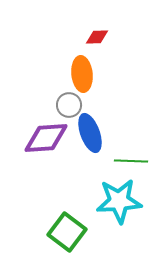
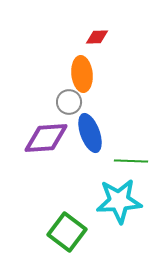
gray circle: moved 3 px up
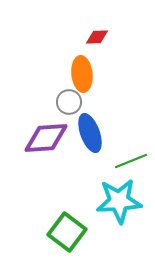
green line: rotated 24 degrees counterclockwise
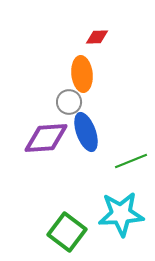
blue ellipse: moved 4 px left, 1 px up
cyan star: moved 2 px right, 13 px down
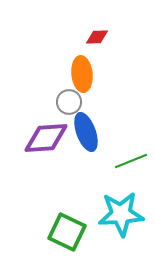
green square: rotated 12 degrees counterclockwise
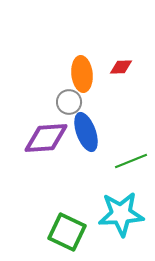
red diamond: moved 24 px right, 30 px down
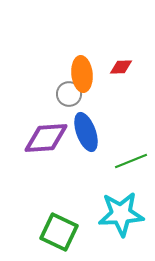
gray circle: moved 8 px up
green square: moved 8 px left
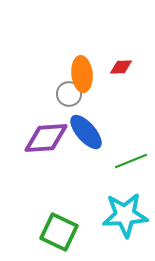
blue ellipse: rotated 21 degrees counterclockwise
cyan star: moved 4 px right, 1 px down
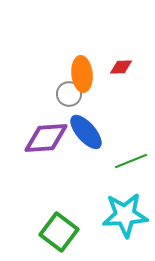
green square: rotated 12 degrees clockwise
